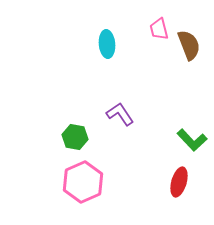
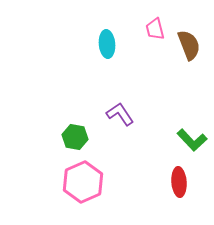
pink trapezoid: moved 4 px left
red ellipse: rotated 20 degrees counterclockwise
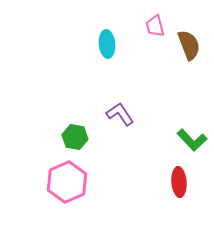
pink trapezoid: moved 3 px up
pink hexagon: moved 16 px left
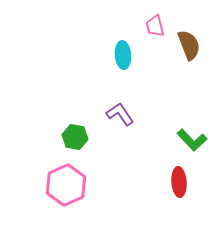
cyan ellipse: moved 16 px right, 11 px down
pink hexagon: moved 1 px left, 3 px down
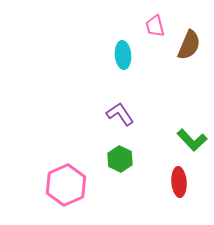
brown semicircle: rotated 44 degrees clockwise
green hexagon: moved 45 px right, 22 px down; rotated 15 degrees clockwise
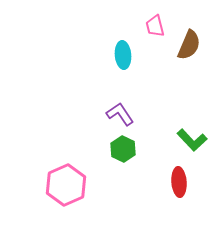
green hexagon: moved 3 px right, 10 px up
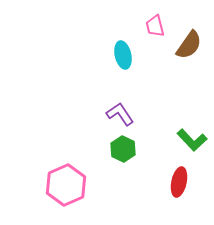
brown semicircle: rotated 12 degrees clockwise
cyan ellipse: rotated 8 degrees counterclockwise
red ellipse: rotated 16 degrees clockwise
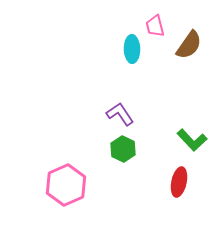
cyan ellipse: moved 9 px right, 6 px up; rotated 12 degrees clockwise
